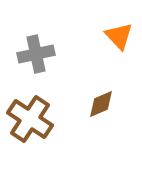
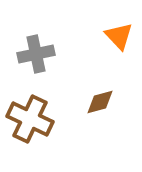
brown diamond: moved 1 px left, 2 px up; rotated 8 degrees clockwise
brown cross: rotated 9 degrees counterclockwise
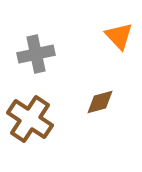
brown cross: rotated 9 degrees clockwise
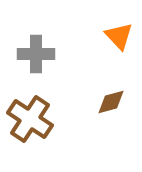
gray cross: rotated 12 degrees clockwise
brown diamond: moved 11 px right
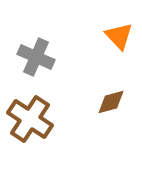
gray cross: moved 3 px down; rotated 24 degrees clockwise
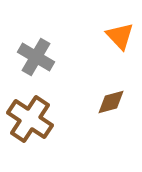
orange triangle: moved 1 px right
gray cross: rotated 6 degrees clockwise
